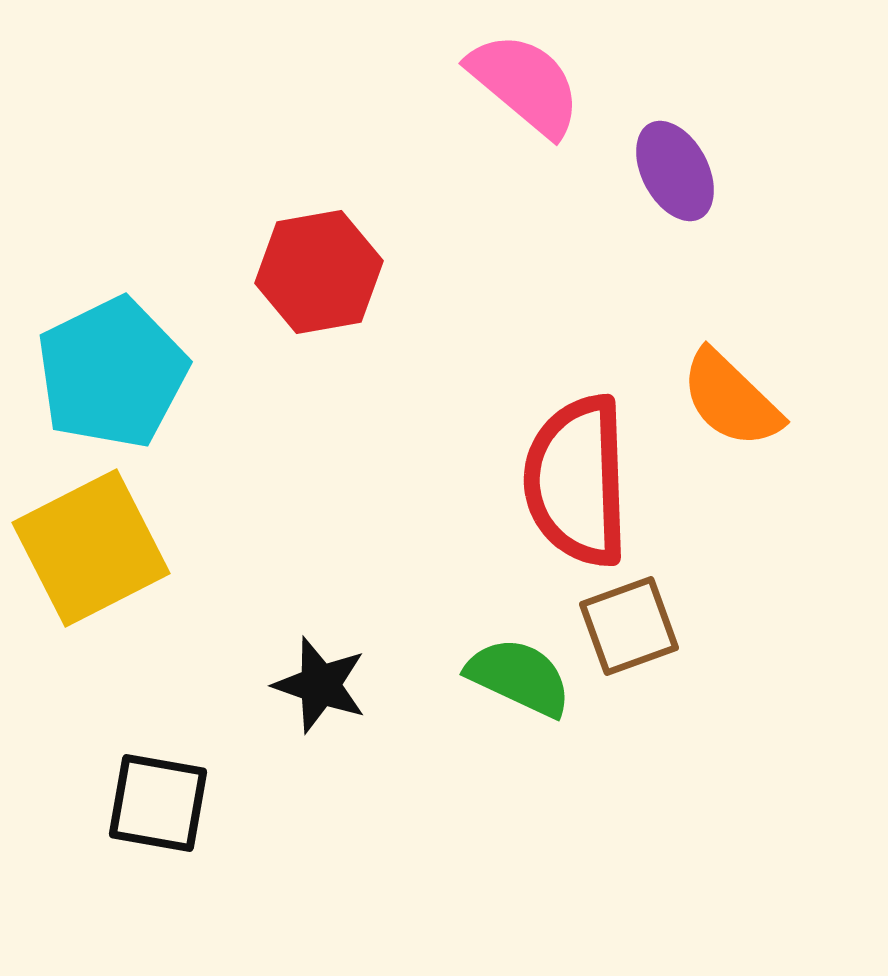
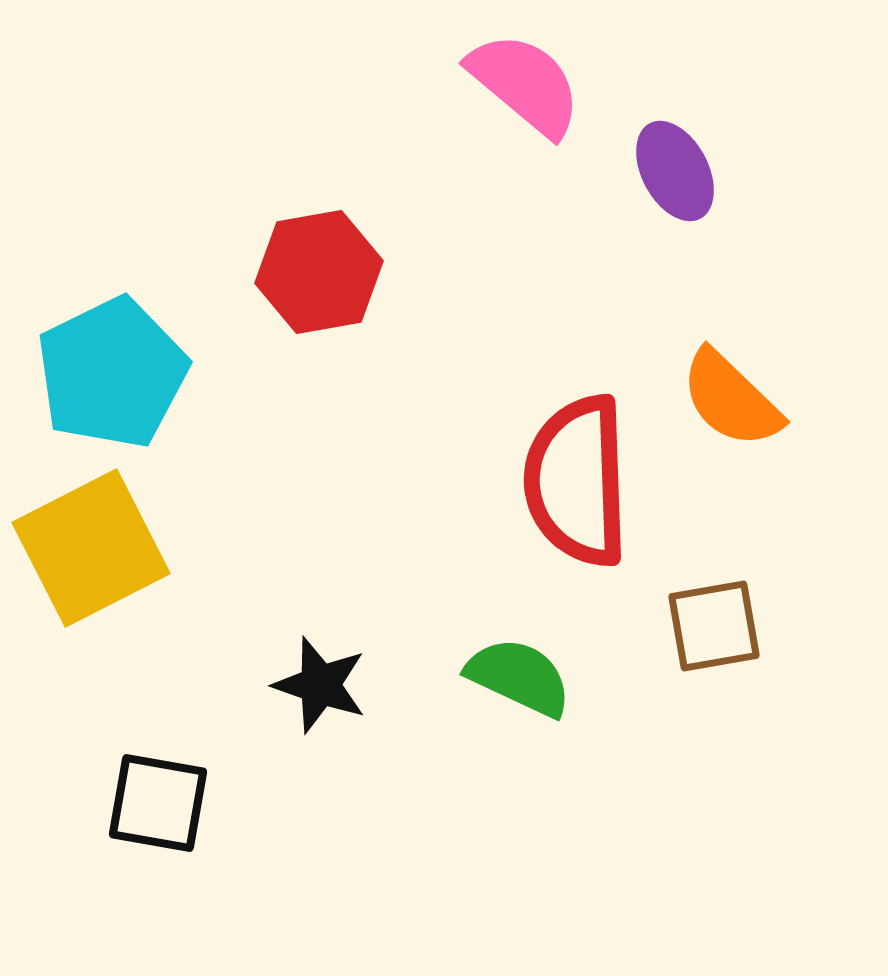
brown square: moved 85 px right; rotated 10 degrees clockwise
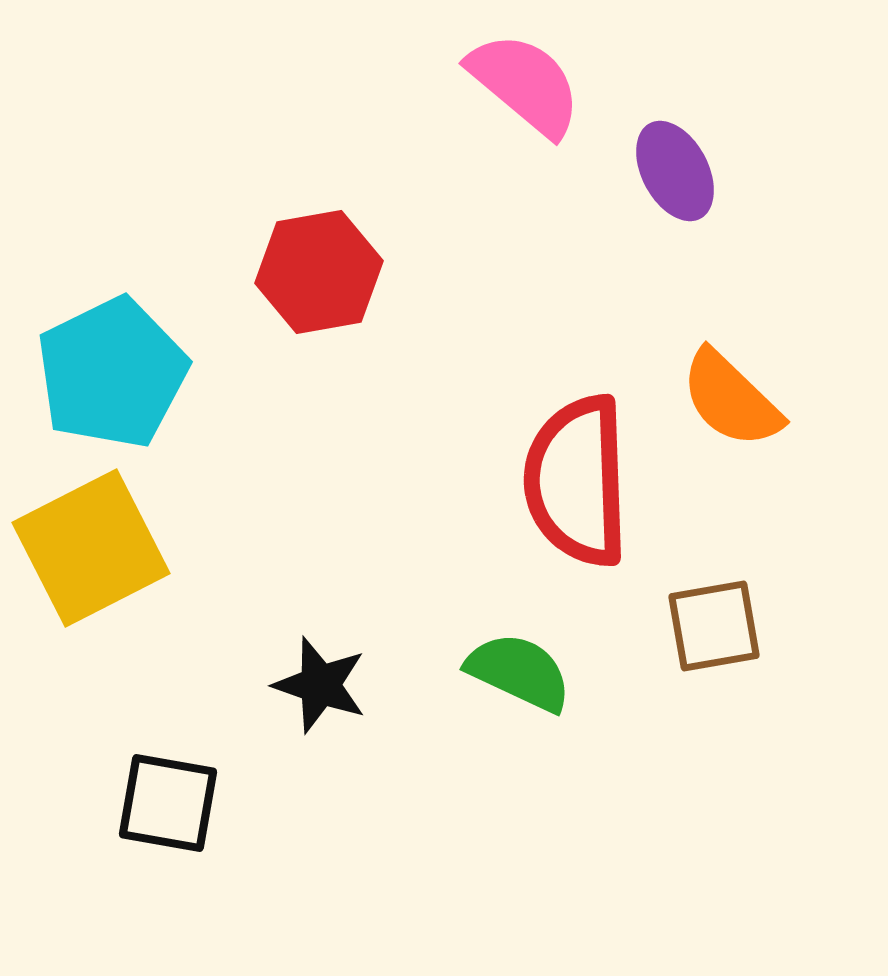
green semicircle: moved 5 px up
black square: moved 10 px right
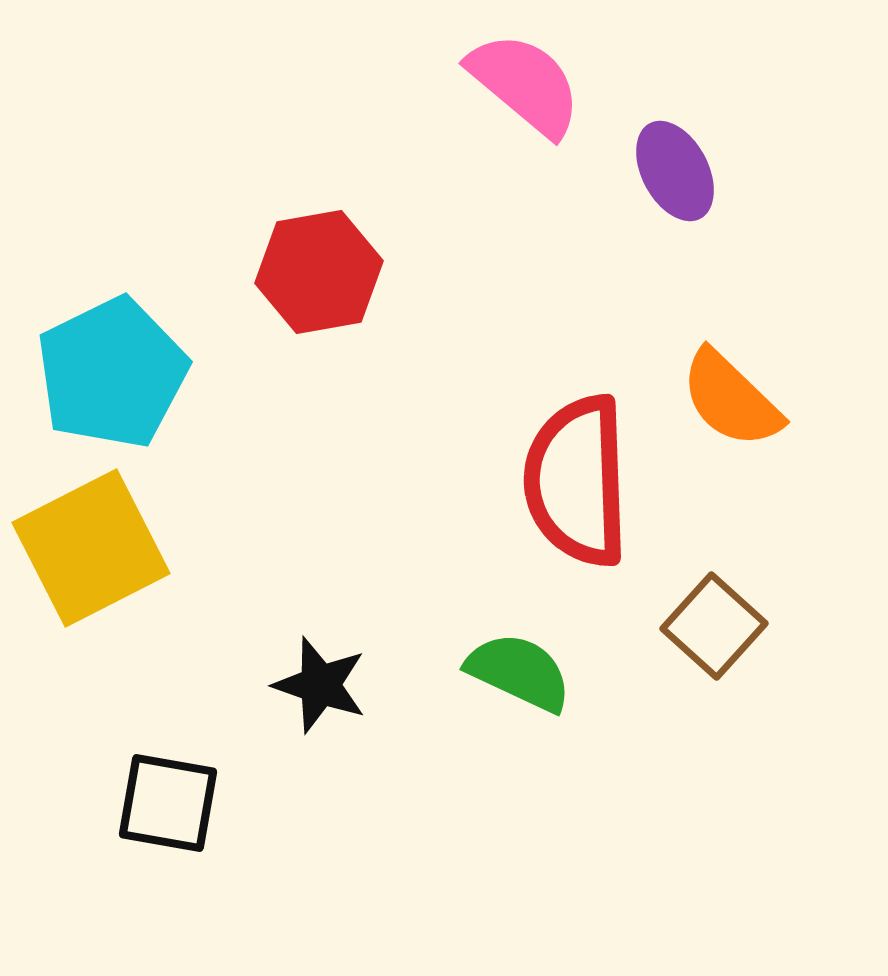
brown square: rotated 38 degrees counterclockwise
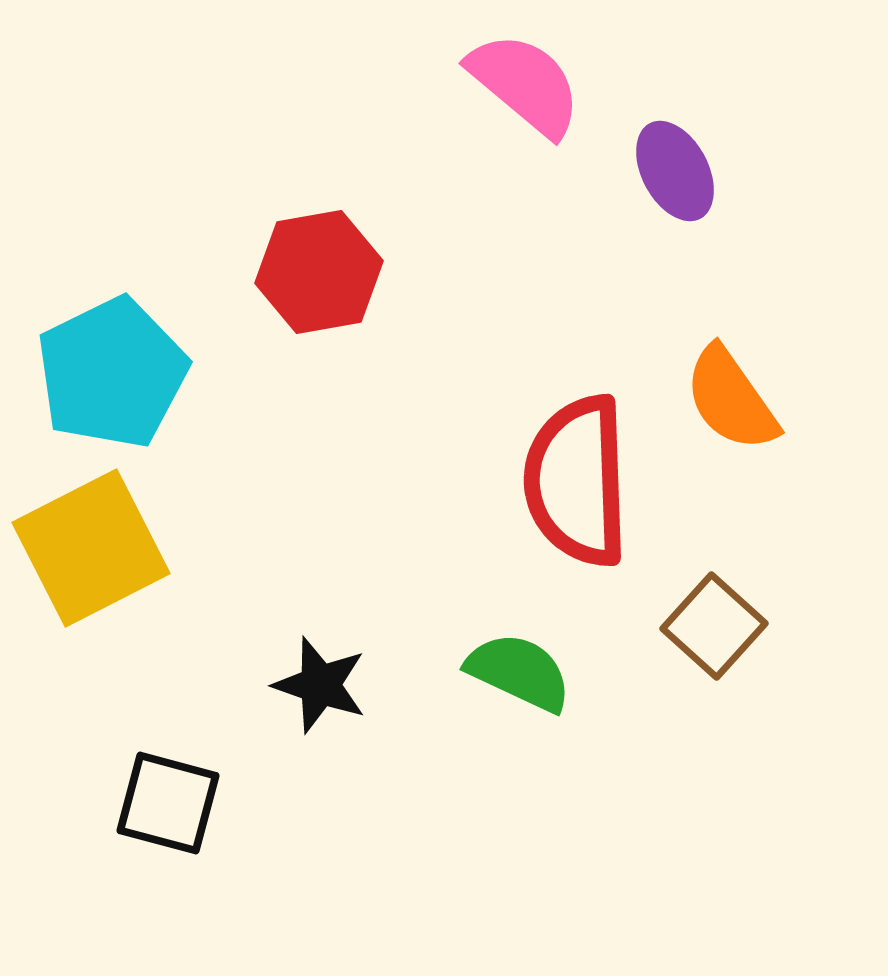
orange semicircle: rotated 11 degrees clockwise
black square: rotated 5 degrees clockwise
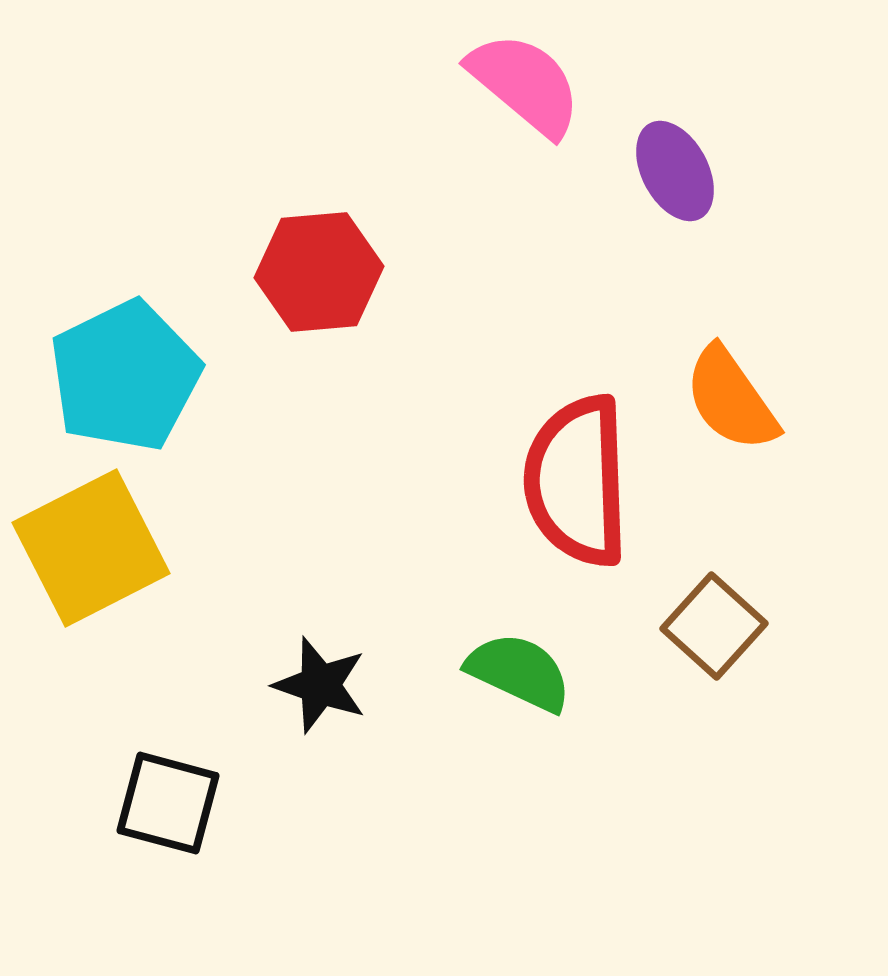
red hexagon: rotated 5 degrees clockwise
cyan pentagon: moved 13 px right, 3 px down
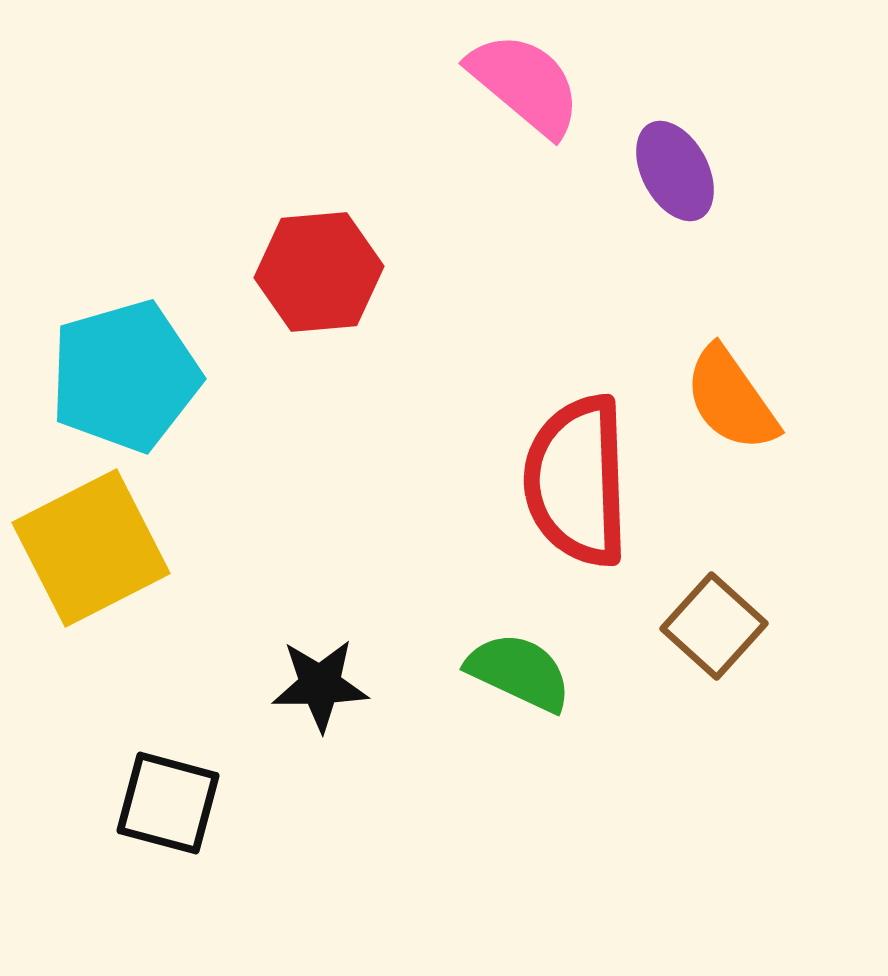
cyan pentagon: rotated 10 degrees clockwise
black star: rotated 20 degrees counterclockwise
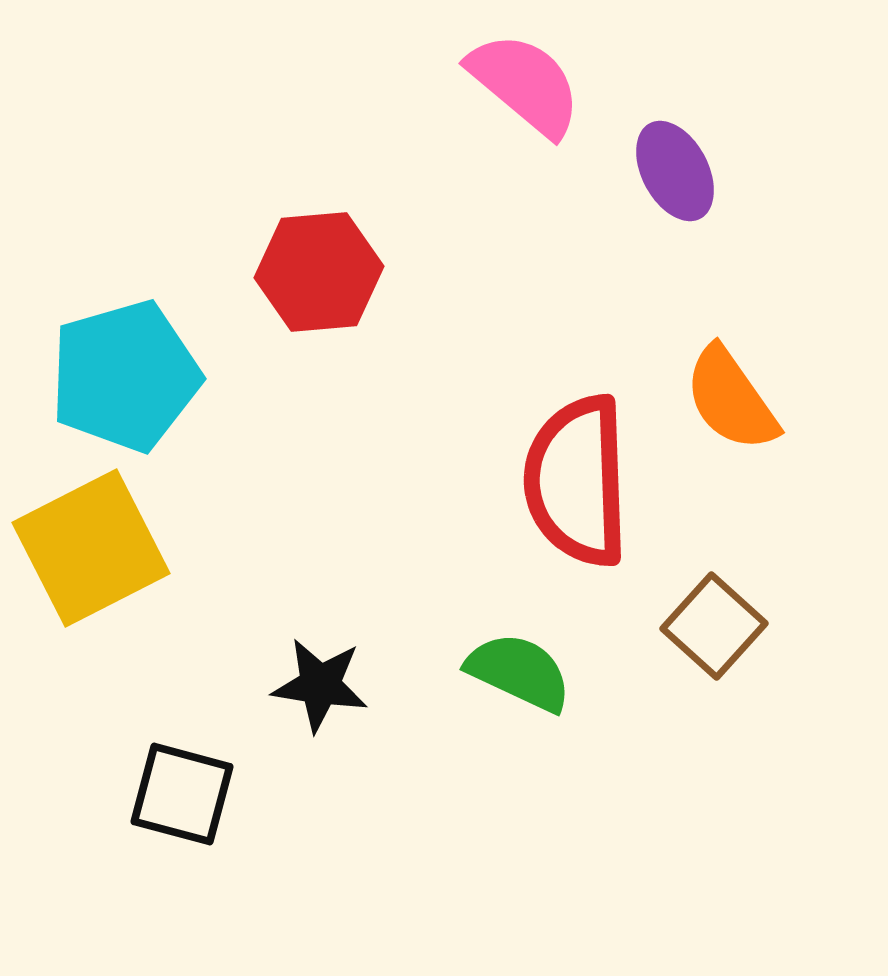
black star: rotated 10 degrees clockwise
black square: moved 14 px right, 9 px up
